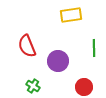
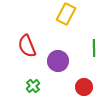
yellow rectangle: moved 5 px left, 1 px up; rotated 55 degrees counterclockwise
green cross: rotated 16 degrees clockwise
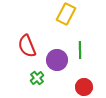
green line: moved 14 px left, 2 px down
purple circle: moved 1 px left, 1 px up
green cross: moved 4 px right, 8 px up
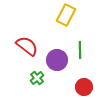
yellow rectangle: moved 1 px down
red semicircle: rotated 150 degrees clockwise
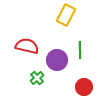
red semicircle: rotated 25 degrees counterclockwise
